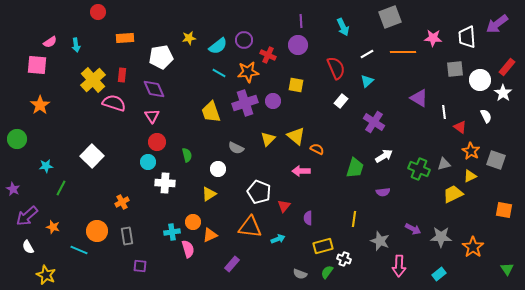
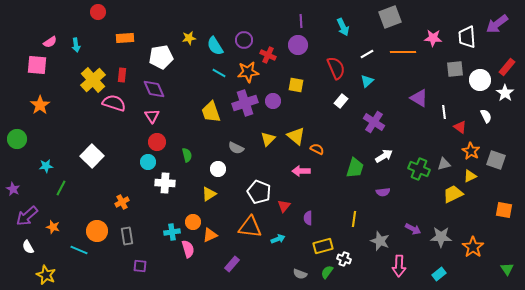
cyan semicircle at (218, 46): moved 3 px left; rotated 96 degrees clockwise
white star at (503, 93): moved 2 px right
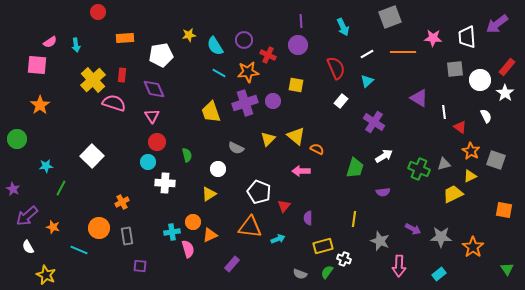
yellow star at (189, 38): moved 3 px up
white pentagon at (161, 57): moved 2 px up
orange circle at (97, 231): moved 2 px right, 3 px up
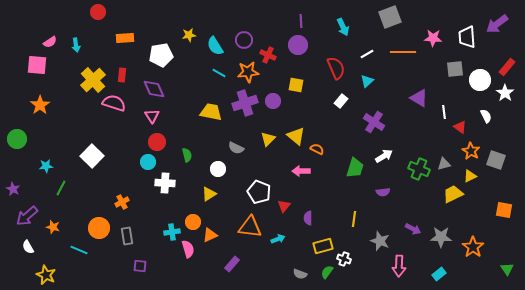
yellow trapezoid at (211, 112): rotated 120 degrees clockwise
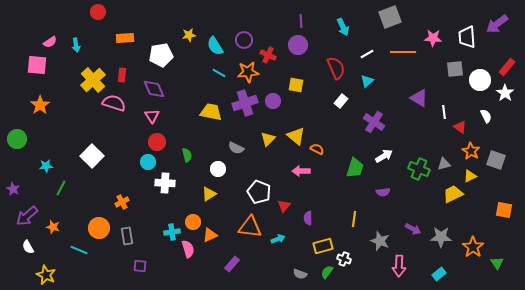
green triangle at (507, 269): moved 10 px left, 6 px up
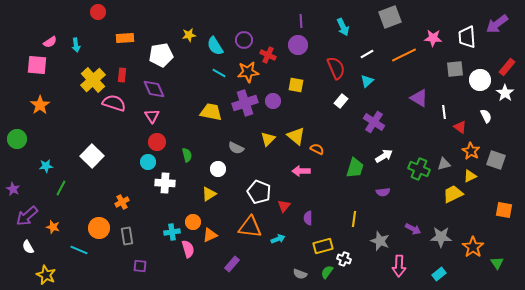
orange line at (403, 52): moved 1 px right, 3 px down; rotated 25 degrees counterclockwise
